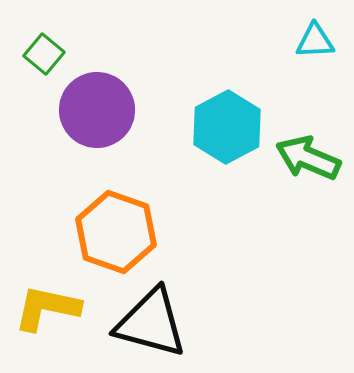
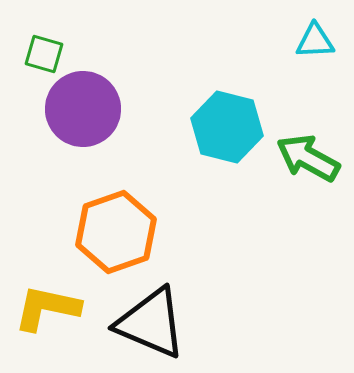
green square: rotated 24 degrees counterclockwise
purple circle: moved 14 px left, 1 px up
cyan hexagon: rotated 18 degrees counterclockwise
green arrow: rotated 6 degrees clockwise
orange hexagon: rotated 22 degrees clockwise
black triangle: rotated 8 degrees clockwise
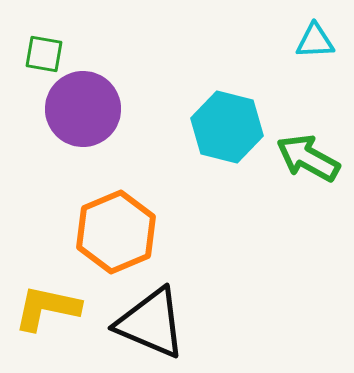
green square: rotated 6 degrees counterclockwise
orange hexagon: rotated 4 degrees counterclockwise
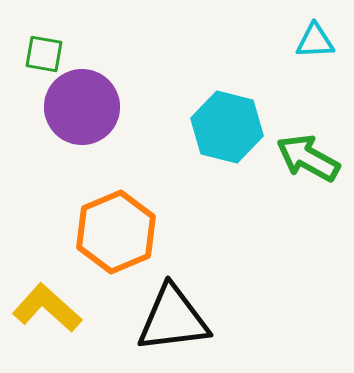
purple circle: moved 1 px left, 2 px up
yellow L-shape: rotated 30 degrees clockwise
black triangle: moved 22 px right, 4 px up; rotated 30 degrees counterclockwise
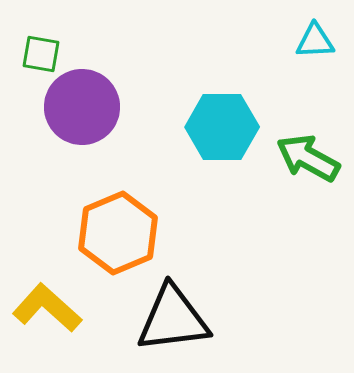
green square: moved 3 px left
cyan hexagon: moved 5 px left; rotated 14 degrees counterclockwise
orange hexagon: moved 2 px right, 1 px down
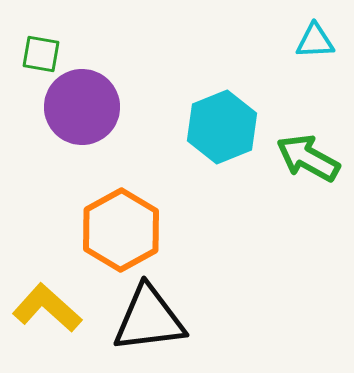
cyan hexagon: rotated 22 degrees counterclockwise
orange hexagon: moved 3 px right, 3 px up; rotated 6 degrees counterclockwise
black triangle: moved 24 px left
